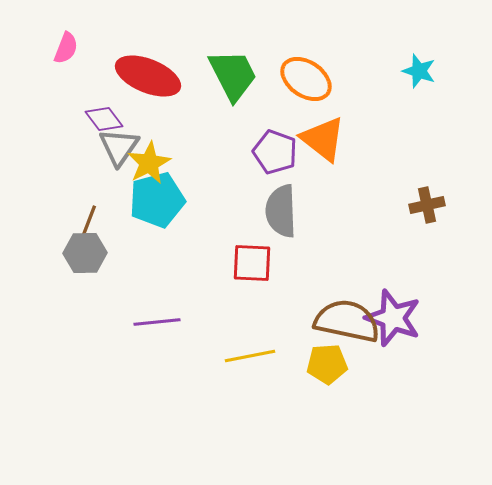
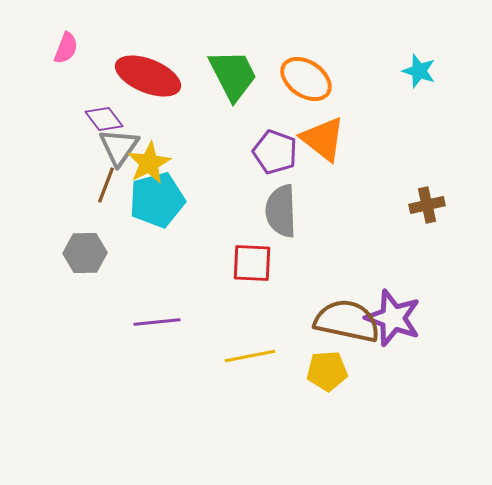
brown line: moved 18 px right, 38 px up
yellow pentagon: moved 7 px down
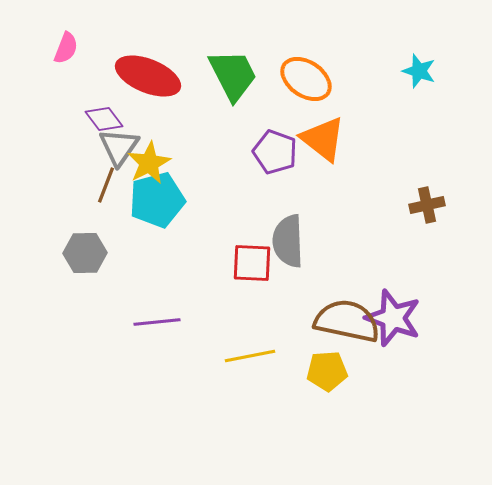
gray semicircle: moved 7 px right, 30 px down
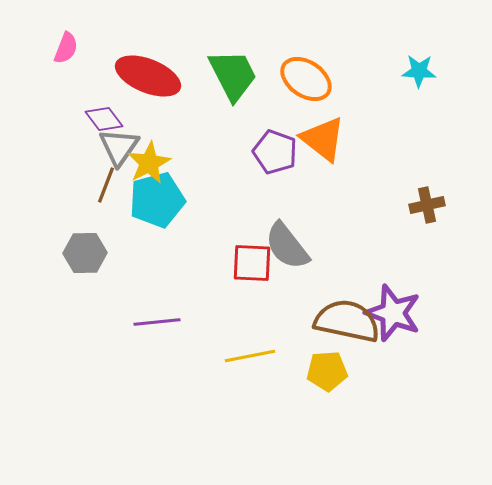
cyan star: rotated 16 degrees counterclockwise
gray semicircle: moved 1 px left, 5 px down; rotated 36 degrees counterclockwise
purple star: moved 5 px up
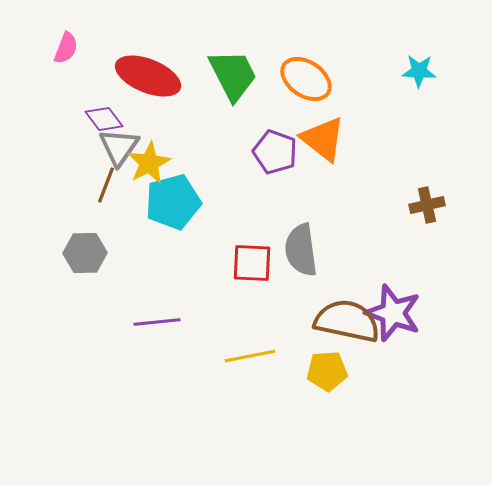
cyan pentagon: moved 16 px right, 2 px down
gray semicircle: moved 14 px right, 4 px down; rotated 30 degrees clockwise
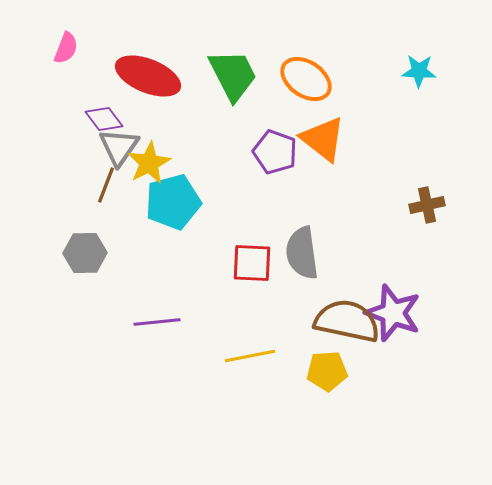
gray semicircle: moved 1 px right, 3 px down
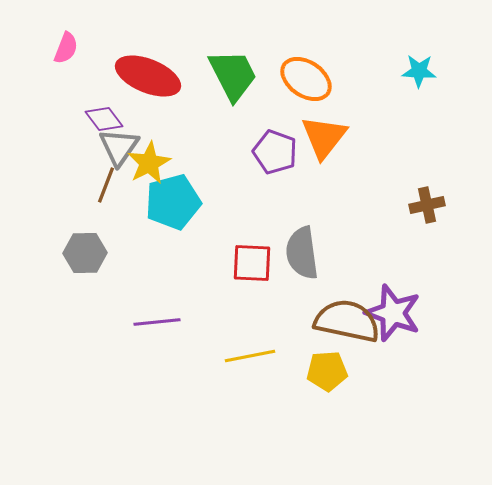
orange triangle: moved 1 px right, 2 px up; rotated 30 degrees clockwise
